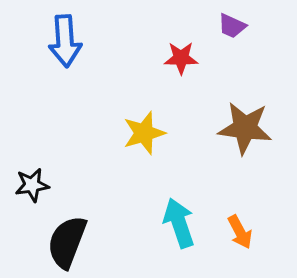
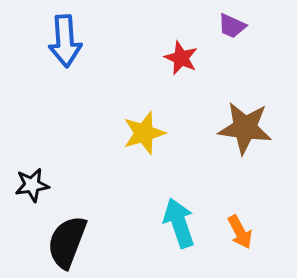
red star: rotated 24 degrees clockwise
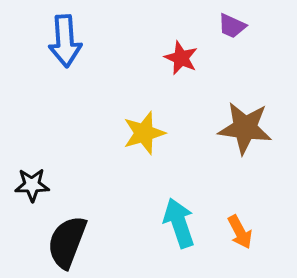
black star: rotated 8 degrees clockwise
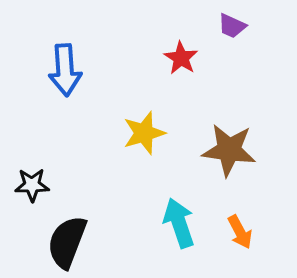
blue arrow: moved 29 px down
red star: rotated 8 degrees clockwise
brown star: moved 16 px left, 22 px down
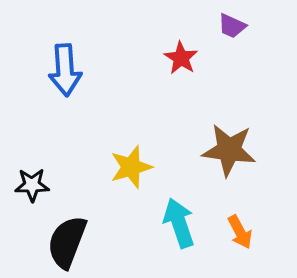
yellow star: moved 13 px left, 34 px down
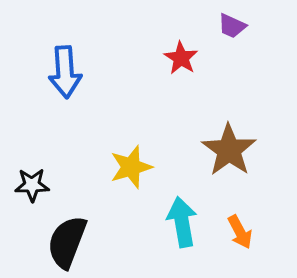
blue arrow: moved 2 px down
brown star: rotated 28 degrees clockwise
cyan arrow: moved 3 px right, 1 px up; rotated 9 degrees clockwise
